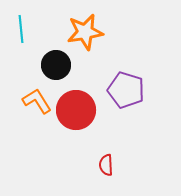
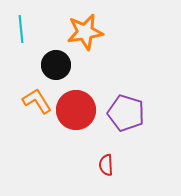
purple pentagon: moved 23 px down
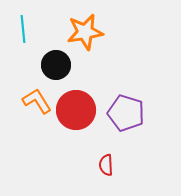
cyan line: moved 2 px right
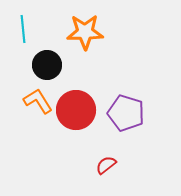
orange star: rotated 9 degrees clockwise
black circle: moved 9 px left
orange L-shape: moved 1 px right
red semicircle: rotated 55 degrees clockwise
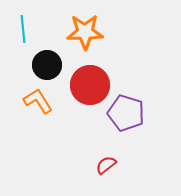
red circle: moved 14 px right, 25 px up
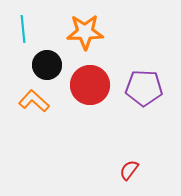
orange L-shape: moved 4 px left; rotated 16 degrees counterclockwise
purple pentagon: moved 18 px right, 25 px up; rotated 15 degrees counterclockwise
red semicircle: moved 23 px right, 5 px down; rotated 15 degrees counterclockwise
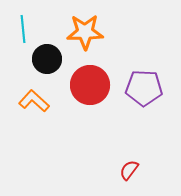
black circle: moved 6 px up
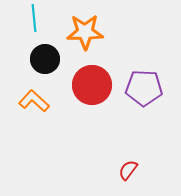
cyan line: moved 11 px right, 11 px up
black circle: moved 2 px left
red circle: moved 2 px right
red semicircle: moved 1 px left
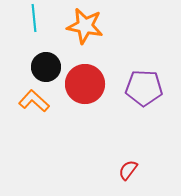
orange star: moved 6 px up; rotated 12 degrees clockwise
black circle: moved 1 px right, 8 px down
red circle: moved 7 px left, 1 px up
